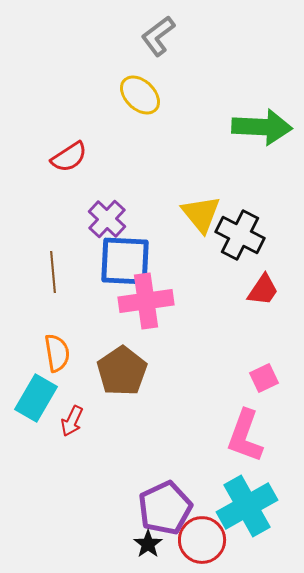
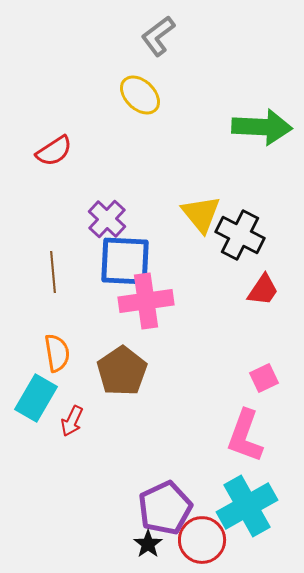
red semicircle: moved 15 px left, 6 px up
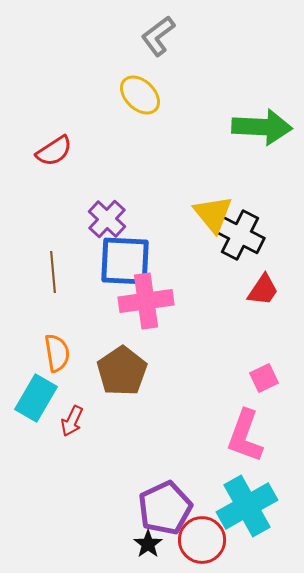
yellow triangle: moved 12 px right
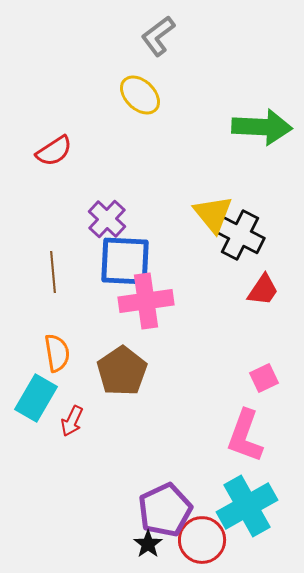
purple pentagon: moved 2 px down
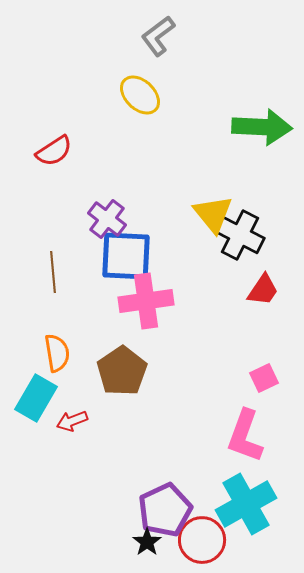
purple cross: rotated 6 degrees counterclockwise
blue square: moved 1 px right, 5 px up
red arrow: rotated 44 degrees clockwise
cyan cross: moved 1 px left, 2 px up
black star: moved 1 px left, 2 px up
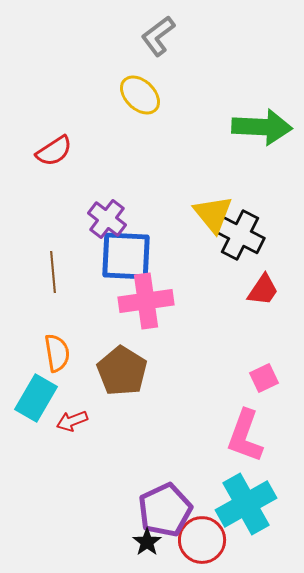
brown pentagon: rotated 6 degrees counterclockwise
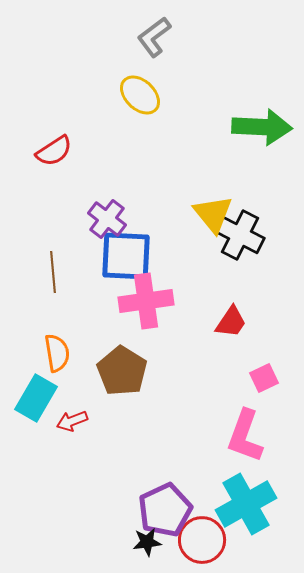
gray L-shape: moved 4 px left, 1 px down
red trapezoid: moved 32 px left, 32 px down
black star: rotated 28 degrees clockwise
